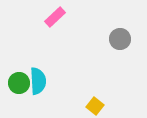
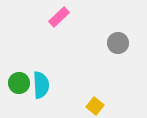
pink rectangle: moved 4 px right
gray circle: moved 2 px left, 4 px down
cyan semicircle: moved 3 px right, 4 px down
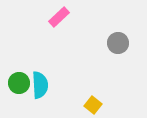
cyan semicircle: moved 1 px left
yellow square: moved 2 px left, 1 px up
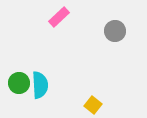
gray circle: moved 3 px left, 12 px up
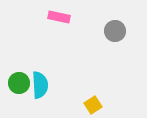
pink rectangle: rotated 55 degrees clockwise
yellow square: rotated 18 degrees clockwise
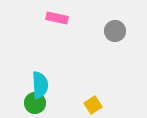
pink rectangle: moved 2 px left, 1 px down
green circle: moved 16 px right, 20 px down
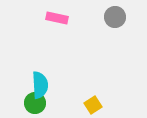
gray circle: moved 14 px up
